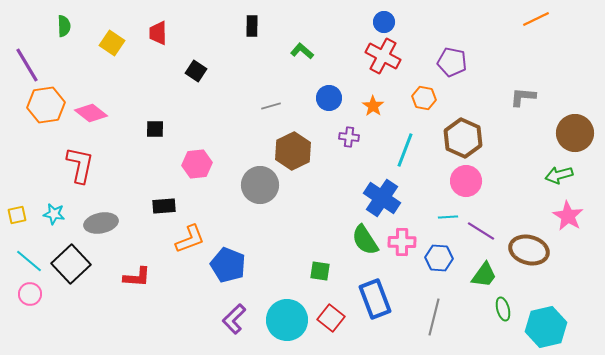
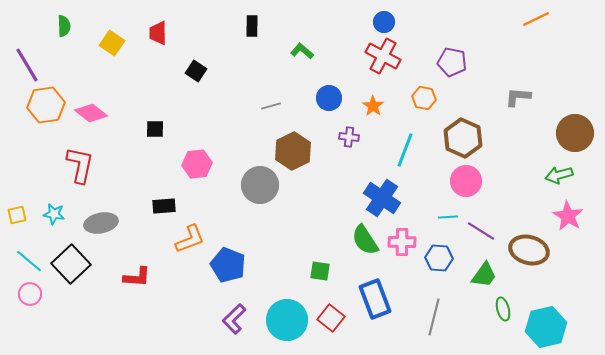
gray L-shape at (523, 97): moved 5 px left
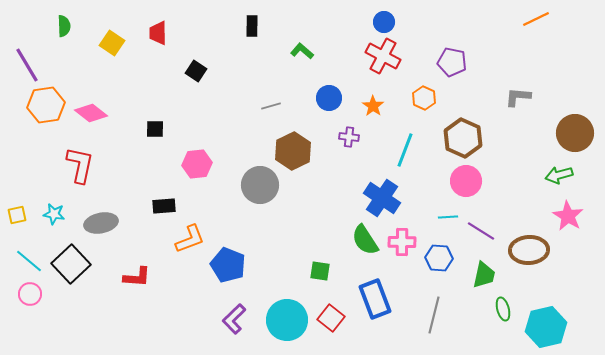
orange hexagon at (424, 98): rotated 15 degrees clockwise
brown ellipse at (529, 250): rotated 18 degrees counterclockwise
green trapezoid at (484, 275): rotated 24 degrees counterclockwise
gray line at (434, 317): moved 2 px up
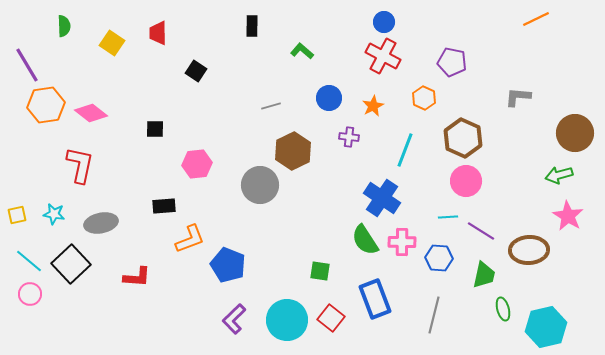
orange star at (373, 106): rotated 10 degrees clockwise
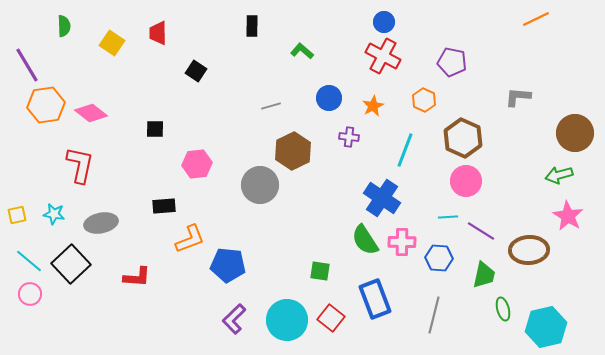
orange hexagon at (424, 98): moved 2 px down
blue pentagon at (228, 265): rotated 16 degrees counterclockwise
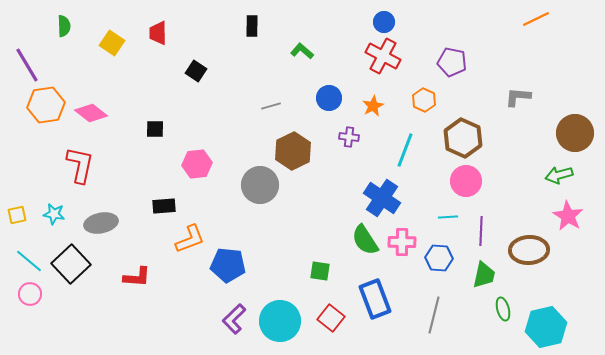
purple line at (481, 231): rotated 60 degrees clockwise
cyan circle at (287, 320): moved 7 px left, 1 px down
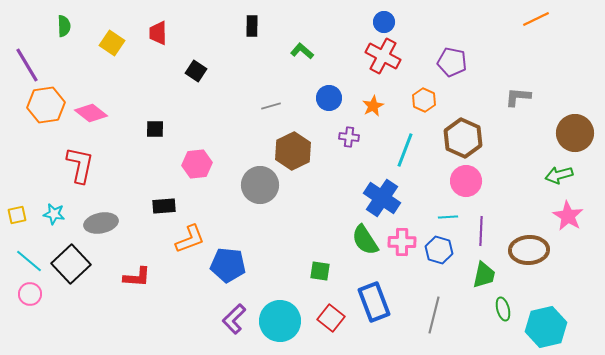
blue hexagon at (439, 258): moved 8 px up; rotated 12 degrees clockwise
blue rectangle at (375, 299): moved 1 px left, 3 px down
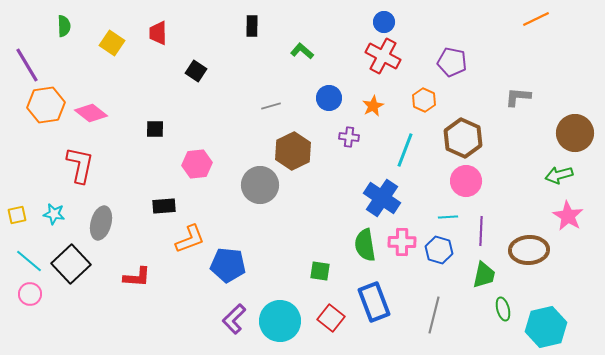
gray ellipse at (101, 223): rotated 64 degrees counterclockwise
green semicircle at (365, 240): moved 5 px down; rotated 24 degrees clockwise
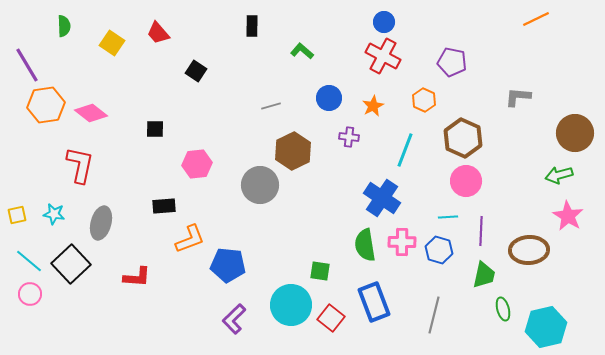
red trapezoid at (158, 33): rotated 40 degrees counterclockwise
cyan circle at (280, 321): moved 11 px right, 16 px up
